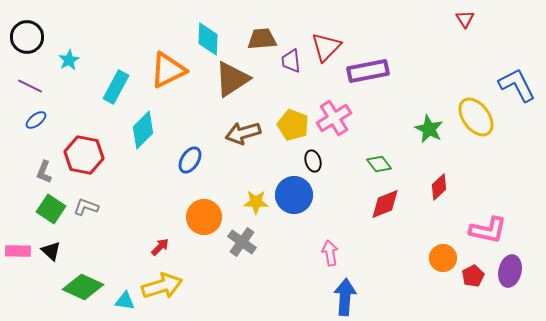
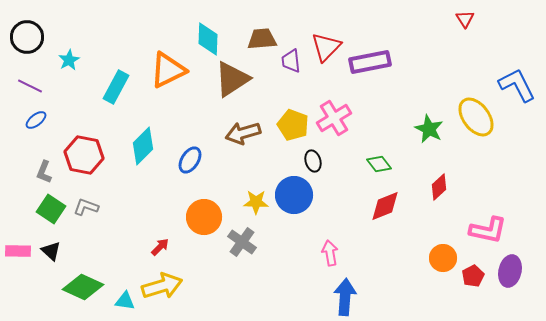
purple rectangle at (368, 71): moved 2 px right, 9 px up
cyan diamond at (143, 130): moved 16 px down
red diamond at (385, 204): moved 2 px down
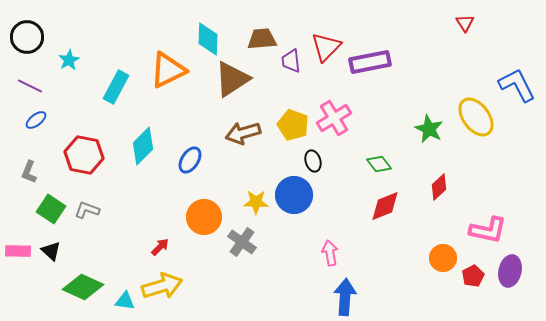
red triangle at (465, 19): moved 4 px down
gray L-shape at (44, 172): moved 15 px left
gray L-shape at (86, 207): moved 1 px right, 3 px down
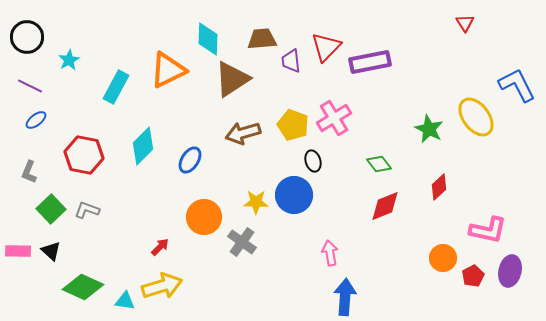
green square at (51, 209): rotated 12 degrees clockwise
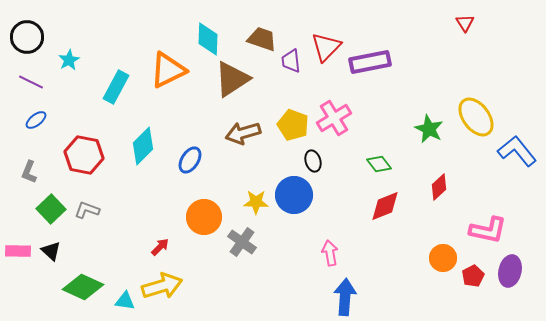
brown trapezoid at (262, 39): rotated 24 degrees clockwise
blue L-shape at (517, 85): moved 66 px down; rotated 12 degrees counterclockwise
purple line at (30, 86): moved 1 px right, 4 px up
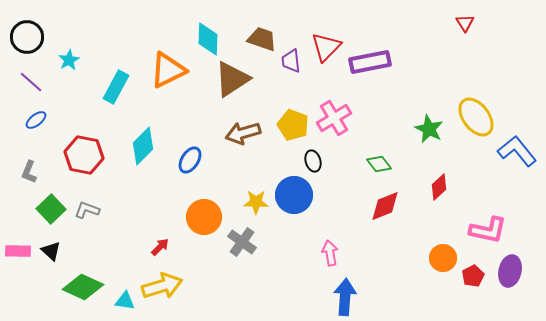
purple line at (31, 82): rotated 15 degrees clockwise
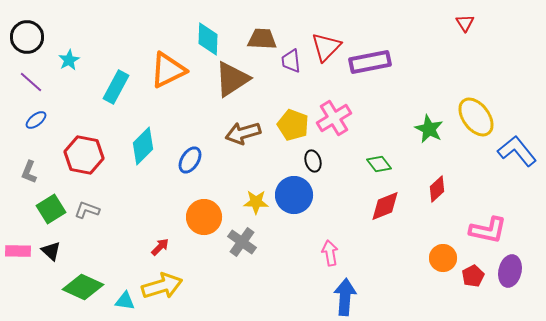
brown trapezoid at (262, 39): rotated 16 degrees counterclockwise
red diamond at (439, 187): moved 2 px left, 2 px down
green square at (51, 209): rotated 12 degrees clockwise
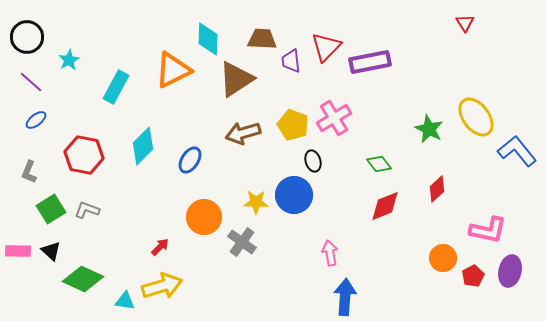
orange triangle at (168, 70): moved 5 px right
brown triangle at (232, 79): moved 4 px right
green diamond at (83, 287): moved 8 px up
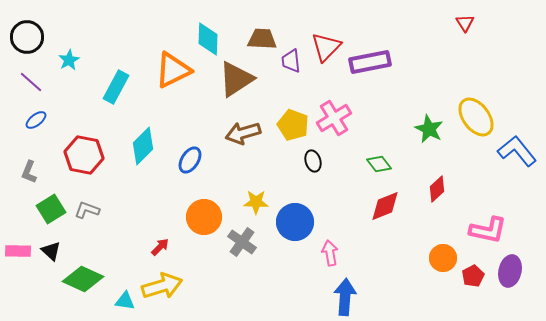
blue circle at (294, 195): moved 1 px right, 27 px down
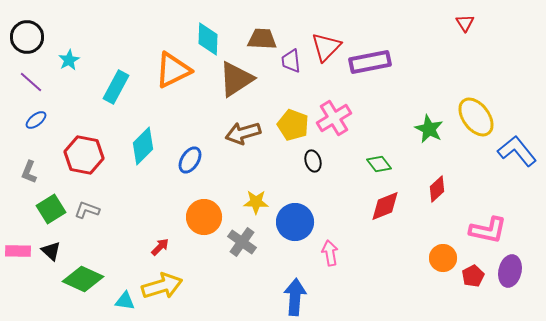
blue arrow at (345, 297): moved 50 px left
